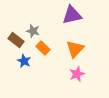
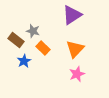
purple triangle: rotated 20 degrees counterclockwise
blue star: rotated 16 degrees clockwise
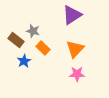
pink star: rotated 21 degrees clockwise
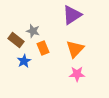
orange rectangle: rotated 24 degrees clockwise
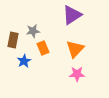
gray star: rotated 24 degrees counterclockwise
brown rectangle: moved 3 px left; rotated 63 degrees clockwise
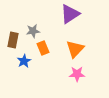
purple triangle: moved 2 px left, 1 px up
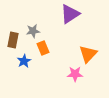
orange triangle: moved 13 px right, 5 px down
pink star: moved 2 px left
